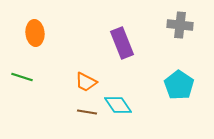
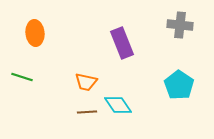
orange trapezoid: rotated 15 degrees counterclockwise
brown line: rotated 12 degrees counterclockwise
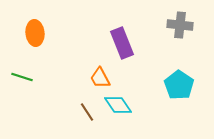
orange trapezoid: moved 14 px right, 4 px up; rotated 50 degrees clockwise
brown line: rotated 60 degrees clockwise
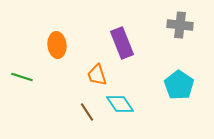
orange ellipse: moved 22 px right, 12 px down
orange trapezoid: moved 3 px left, 3 px up; rotated 10 degrees clockwise
cyan diamond: moved 2 px right, 1 px up
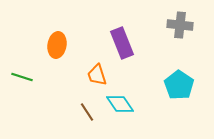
orange ellipse: rotated 15 degrees clockwise
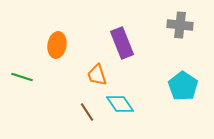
cyan pentagon: moved 4 px right, 1 px down
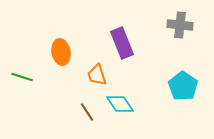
orange ellipse: moved 4 px right, 7 px down; rotated 20 degrees counterclockwise
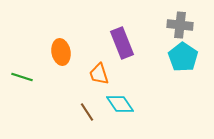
orange trapezoid: moved 2 px right, 1 px up
cyan pentagon: moved 29 px up
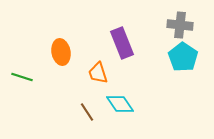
orange trapezoid: moved 1 px left, 1 px up
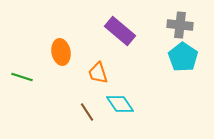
purple rectangle: moved 2 px left, 12 px up; rotated 28 degrees counterclockwise
